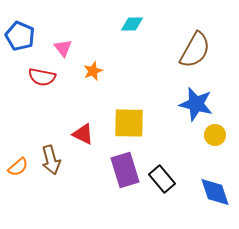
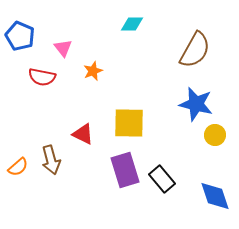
blue diamond: moved 4 px down
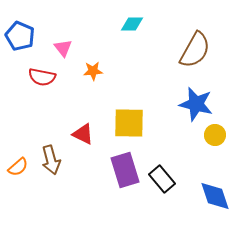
orange star: rotated 18 degrees clockwise
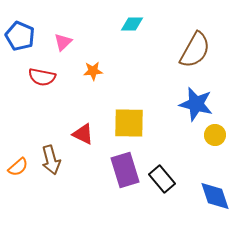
pink triangle: moved 6 px up; rotated 24 degrees clockwise
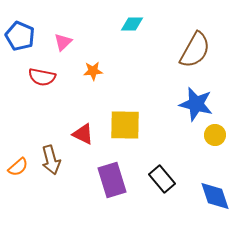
yellow square: moved 4 px left, 2 px down
purple rectangle: moved 13 px left, 10 px down
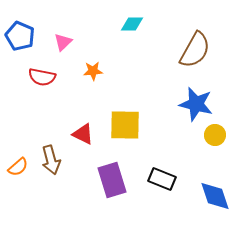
black rectangle: rotated 28 degrees counterclockwise
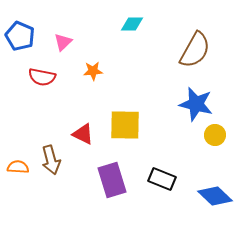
orange semicircle: rotated 135 degrees counterclockwise
blue diamond: rotated 28 degrees counterclockwise
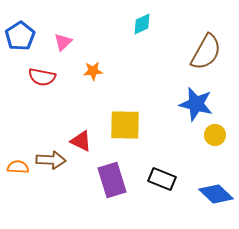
cyan diamond: moved 10 px right; rotated 25 degrees counterclockwise
blue pentagon: rotated 16 degrees clockwise
brown semicircle: moved 11 px right, 2 px down
red triangle: moved 2 px left, 7 px down
brown arrow: rotated 72 degrees counterclockwise
blue diamond: moved 1 px right, 2 px up
